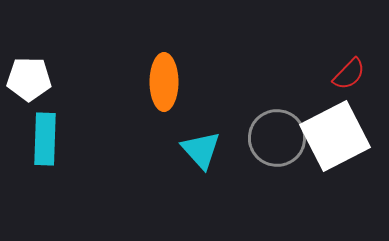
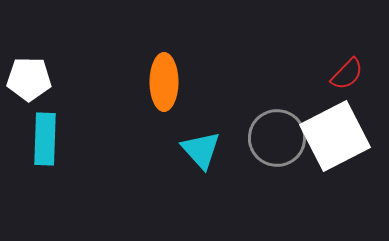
red semicircle: moved 2 px left
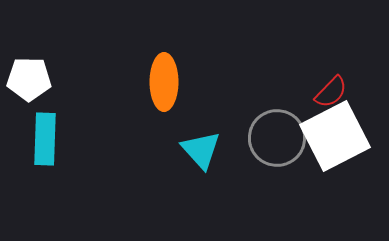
red semicircle: moved 16 px left, 18 px down
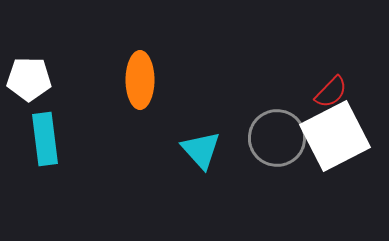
orange ellipse: moved 24 px left, 2 px up
cyan rectangle: rotated 9 degrees counterclockwise
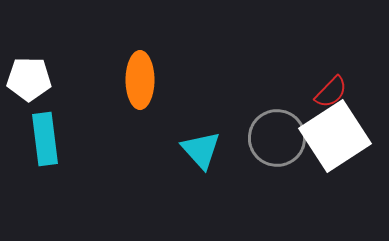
white square: rotated 6 degrees counterclockwise
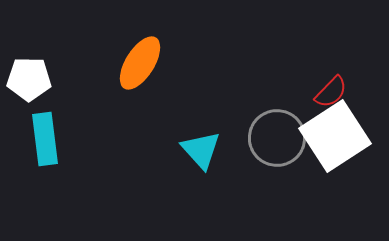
orange ellipse: moved 17 px up; rotated 32 degrees clockwise
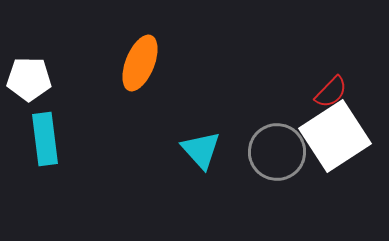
orange ellipse: rotated 10 degrees counterclockwise
gray circle: moved 14 px down
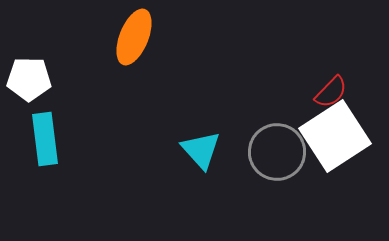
orange ellipse: moved 6 px left, 26 px up
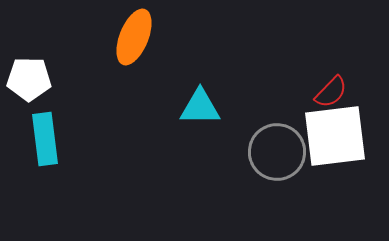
white square: rotated 26 degrees clockwise
cyan triangle: moved 1 px left, 43 px up; rotated 48 degrees counterclockwise
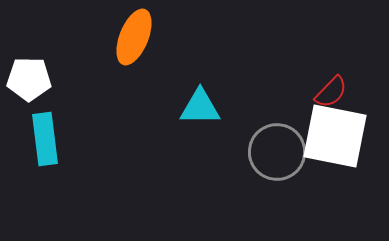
white square: rotated 18 degrees clockwise
